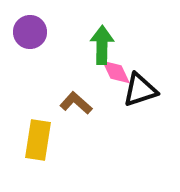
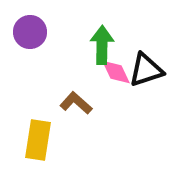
black triangle: moved 6 px right, 20 px up
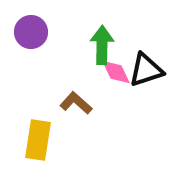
purple circle: moved 1 px right
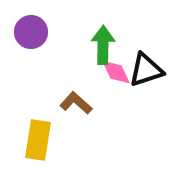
green arrow: moved 1 px right
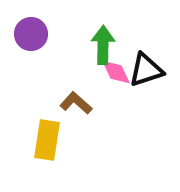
purple circle: moved 2 px down
yellow rectangle: moved 9 px right
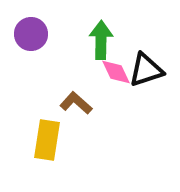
green arrow: moved 2 px left, 5 px up
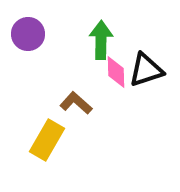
purple circle: moved 3 px left
pink diamond: rotated 24 degrees clockwise
yellow rectangle: rotated 21 degrees clockwise
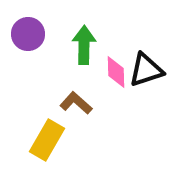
green arrow: moved 17 px left, 5 px down
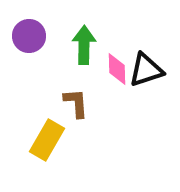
purple circle: moved 1 px right, 2 px down
pink diamond: moved 1 px right, 3 px up
brown L-shape: rotated 44 degrees clockwise
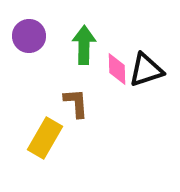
yellow rectangle: moved 2 px left, 2 px up
